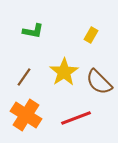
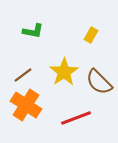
brown line: moved 1 px left, 2 px up; rotated 18 degrees clockwise
orange cross: moved 10 px up
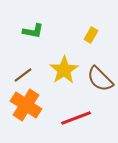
yellow star: moved 2 px up
brown semicircle: moved 1 px right, 3 px up
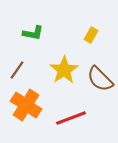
green L-shape: moved 2 px down
brown line: moved 6 px left, 5 px up; rotated 18 degrees counterclockwise
red line: moved 5 px left
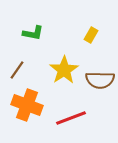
brown semicircle: moved 1 px down; rotated 44 degrees counterclockwise
orange cross: moved 1 px right; rotated 12 degrees counterclockwise
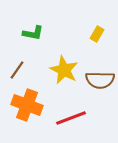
yellow rectangle: moved 6 px right, 1 px up
yellow star: rotated 12 degrees counterclockwise
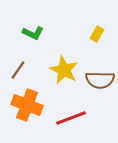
green L-shape: rotated 15 degrees clockwise
brown line: moved 1 px right
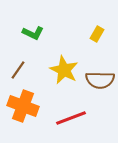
orange cross: moved 4 px left, 1 px down
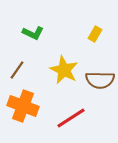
yellow rectangle: moved 2 px left
brown line: moved 1 px left
red line: rotated 12 degrees counterclockwise
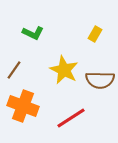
brown line: moved 3 px left
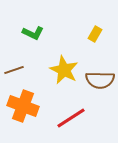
brown line: rotated 36 degrees clockwise
